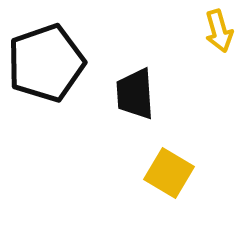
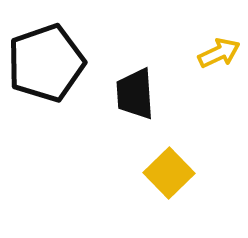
yellow arrow: moved 22 px down; rotated 99 degrees counterclockwise
yellow square: rotated 15 degrees clockwise
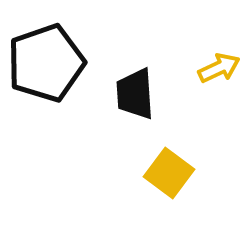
yellow arrow: moved 15 px down
yellow square: rotated 9 degrees counterclockwise
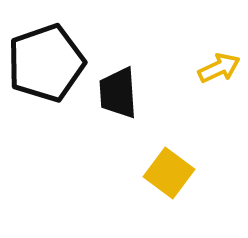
black trapezoid: moved 17 px left, 1 px up
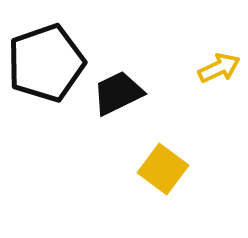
black trapezoid: rotated 68 degrees clockwise
yellow square: moved 6 px left, 4 px up
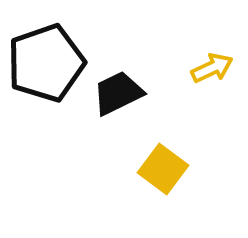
yellow arrow: moved 7 px left
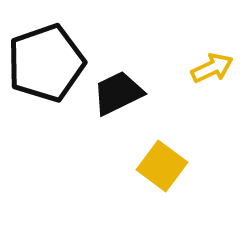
yellow square: moved 1 px left, 3 px up
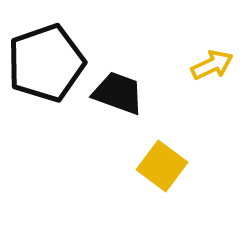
yellow arrow: moved 3 px up
black trapezoid: rotated 46 degrees clockwise
